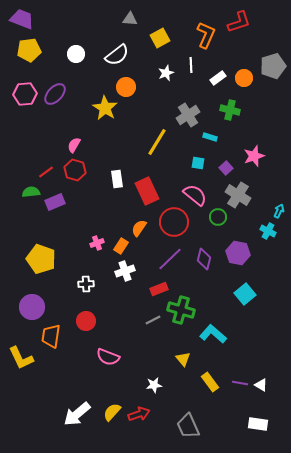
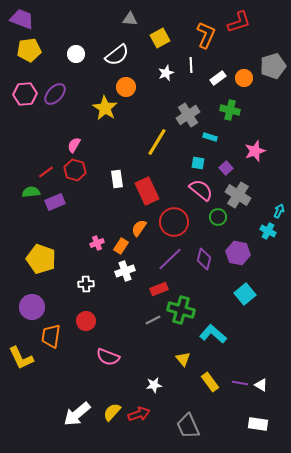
pink star at (254, 156): moved 1 px right, 5 px up
pink semicircle at (195, 195): moved 6 px right, 5 px up
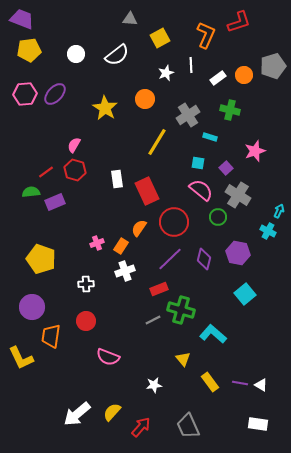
orange circle at (244, 78): moved 3 px up
orange circle at (126, 87): moved 19 px right, 12 px down
red arrow at (139, 414): moved 2 px right, 13 px down; rotated 30 degrees counterclockwise
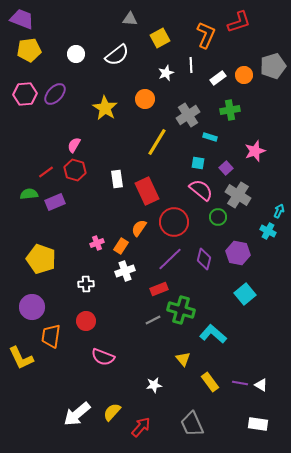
green cross at (230, 110): rotated 24 degrees counterclockwise
green semicircle at (31, 192): moved 2 px left, 2 px down
pink semicircle at (108, 357): moved 5 px left
gray trapezoid at (188, 426): moved 4 px right, 2 px up
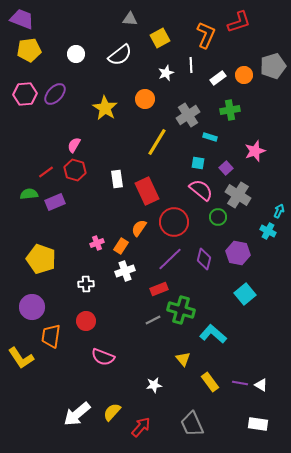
white semicircle at (117, 55): moved 3 px right
yellow L-shape at (21, 358): rotated 8 degrees counterclockwise
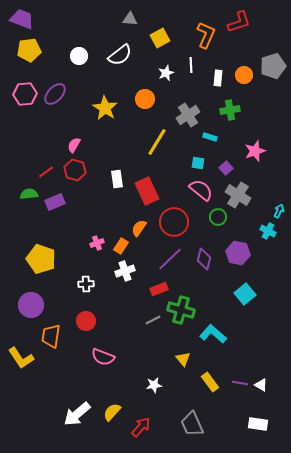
white circle at (76, 54): moved 3 px right, 2 px down
white rectangle at (218, 78): rotated 49 degrees counterclockwise
purple circle at (32, 307): moved 1 px left, 2 px up
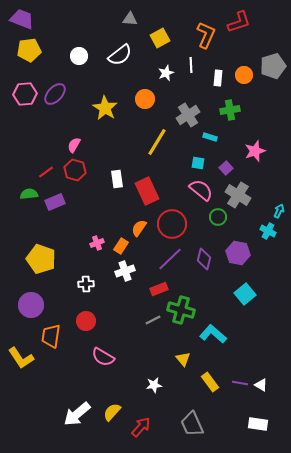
red circle at (174, 222): moved 2 px left, 2 px down
pink semicircle at (103, 357): rotated 10 degrees clockwise
